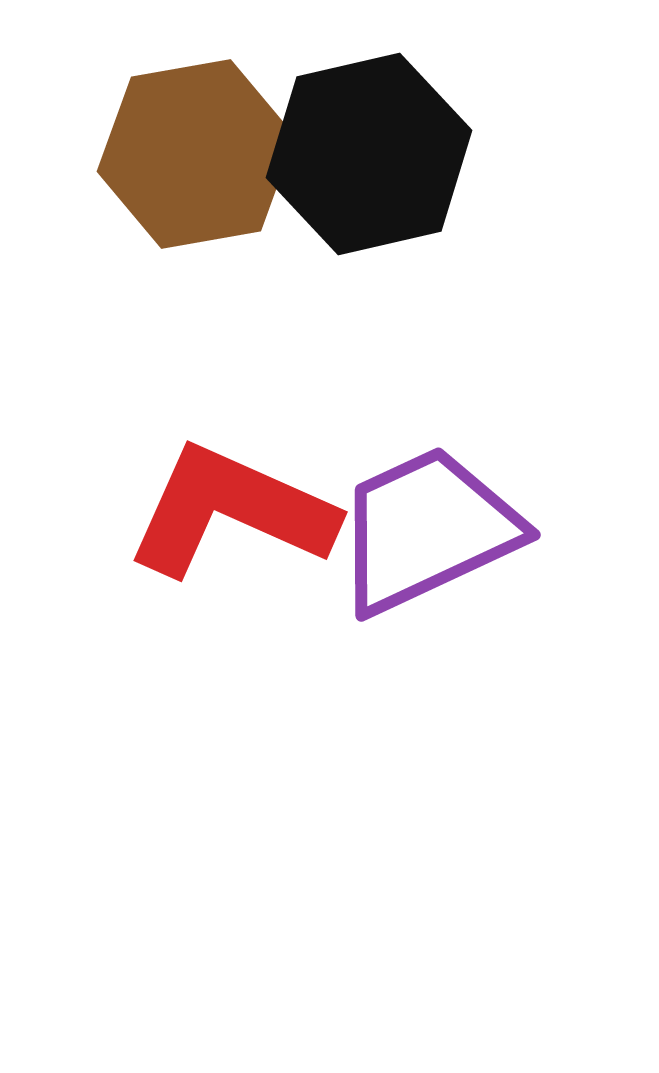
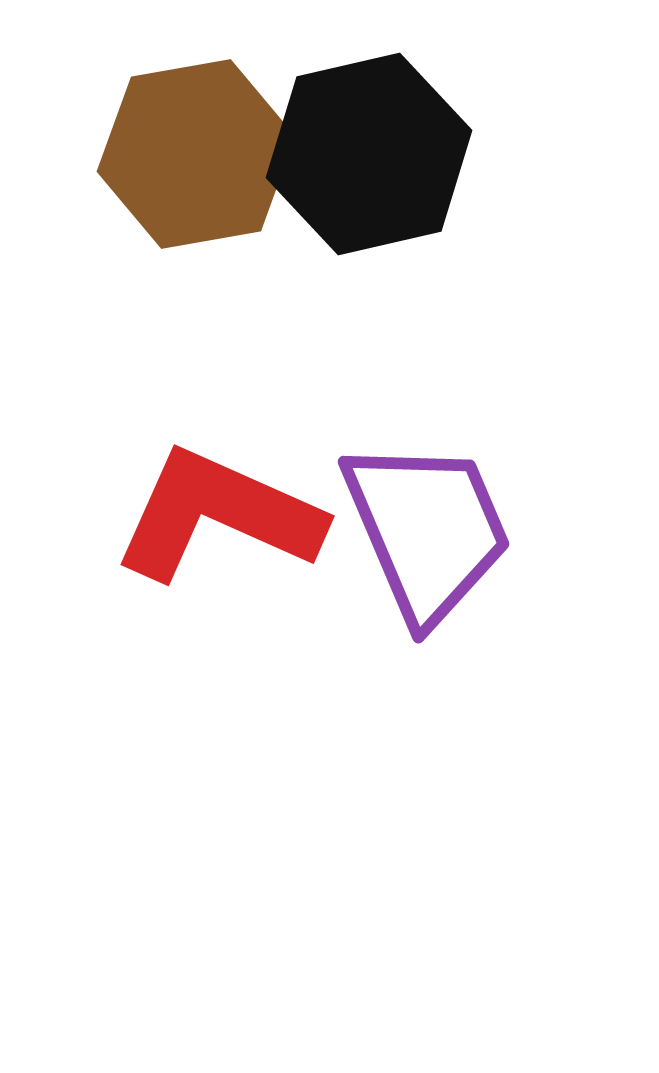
red L-shape: moved 13 px left, 4 px down
purple trapezoid: rotated 92 degrees clockwise
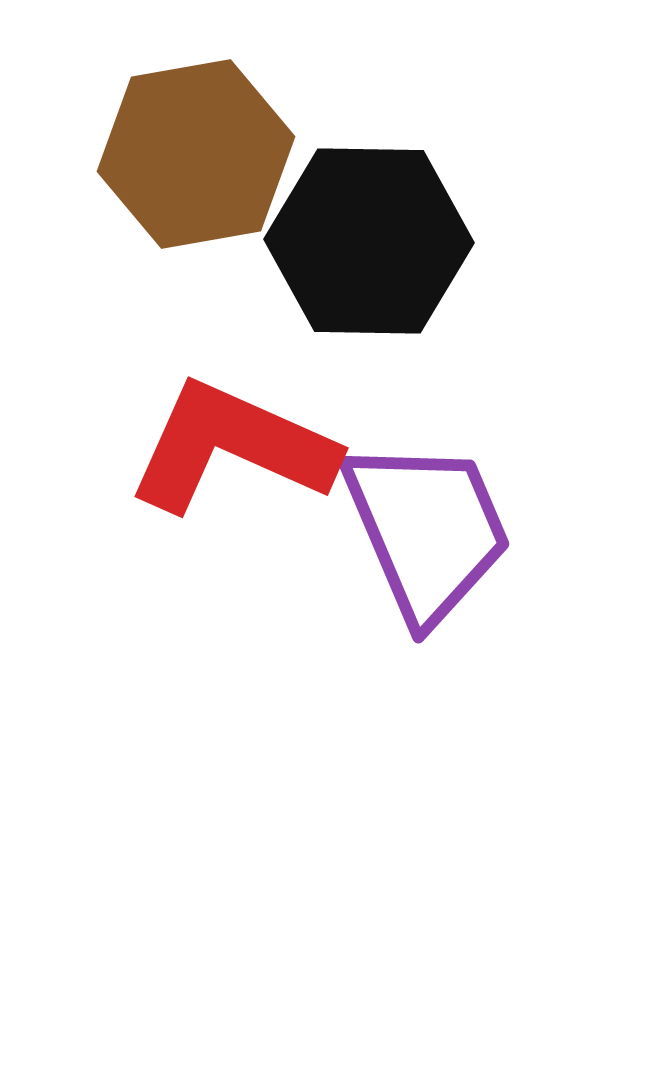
black hexagon: moved 87 px down; rotated 14 degrees clockwise
red L-shape: moved 14 px right, 68 px up
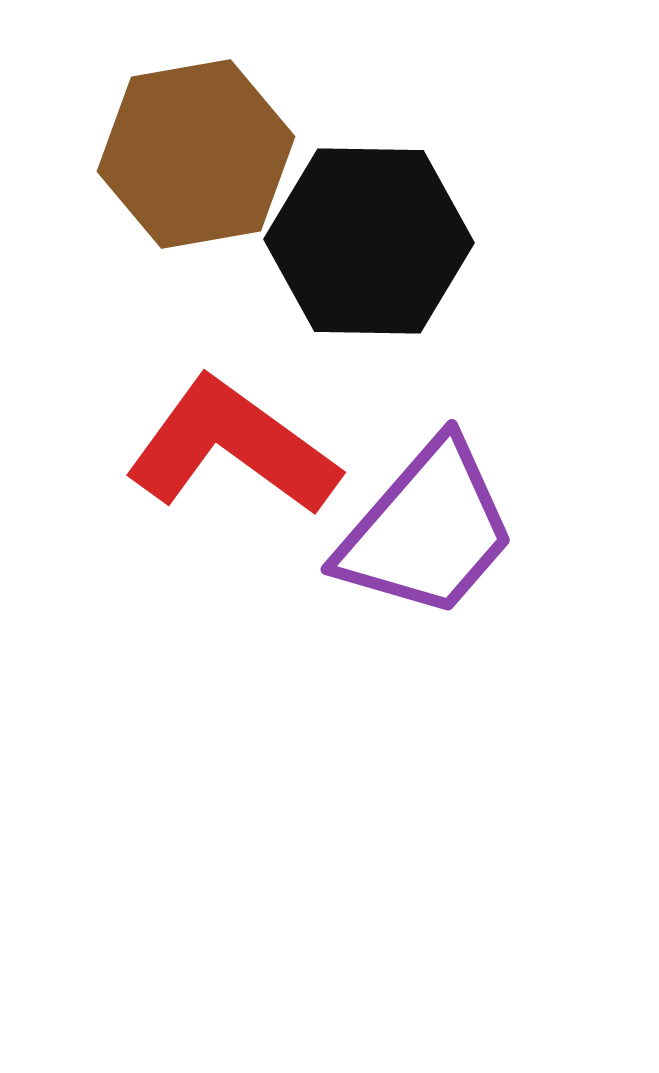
red L-shape: rotated 12 degrees clockwise
purple trapezoid: rotated 64 degrees clockwise
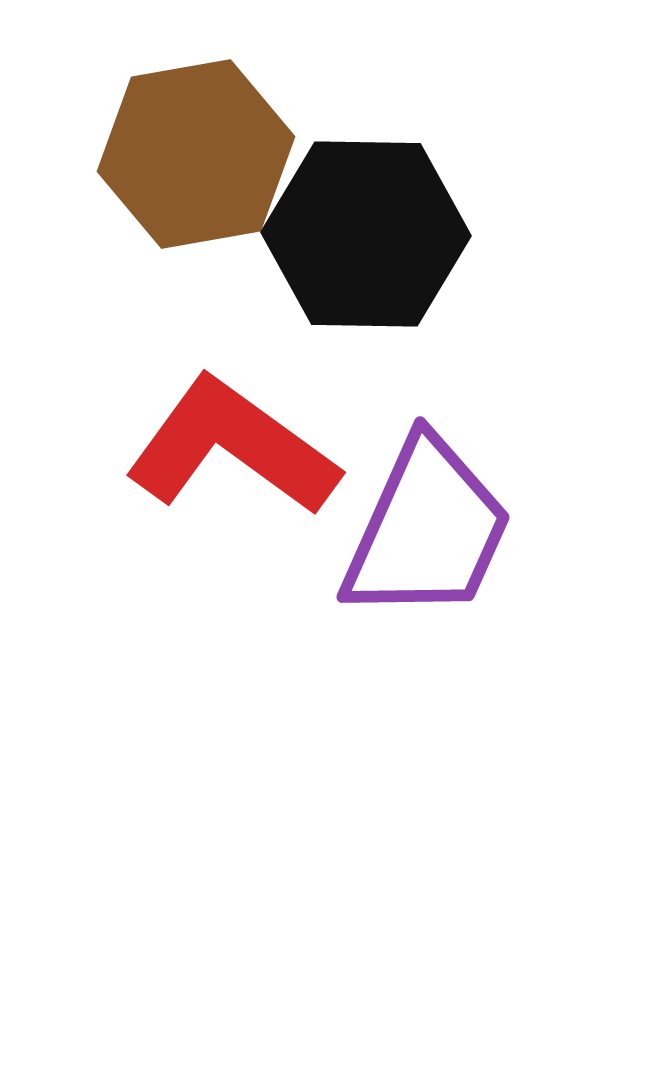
black hexagon: moved 3 px left, 7 px up
purple trapezoid: rotated 17 degrees counterclockwise
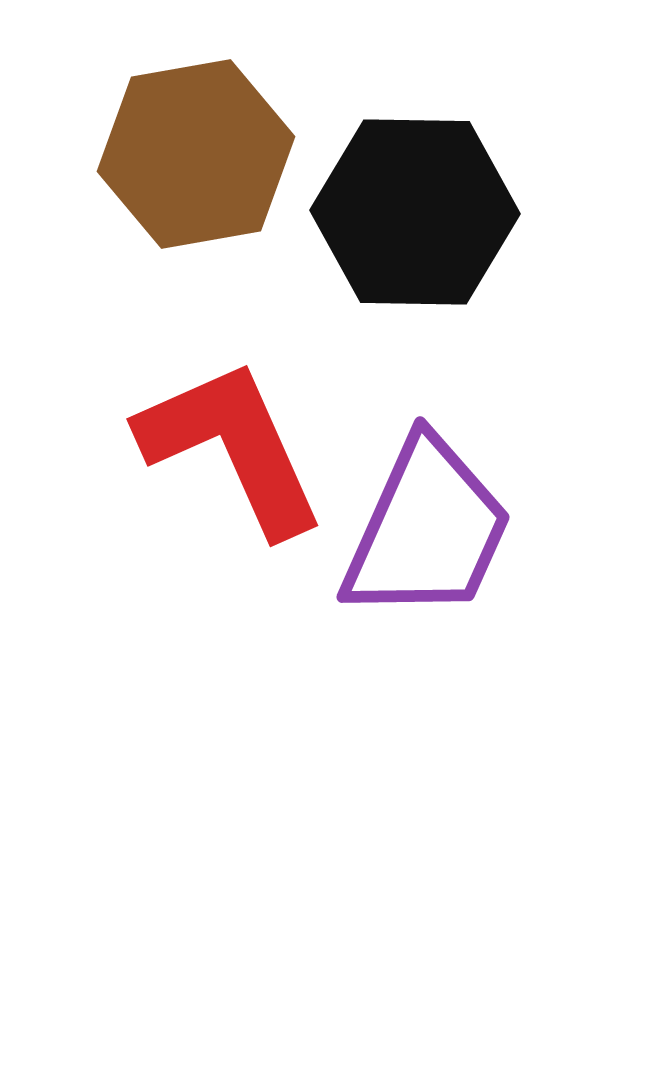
black hexagon: moved 49 px right, 22 px up
red L-shape: rotated 30 degrees clockwise
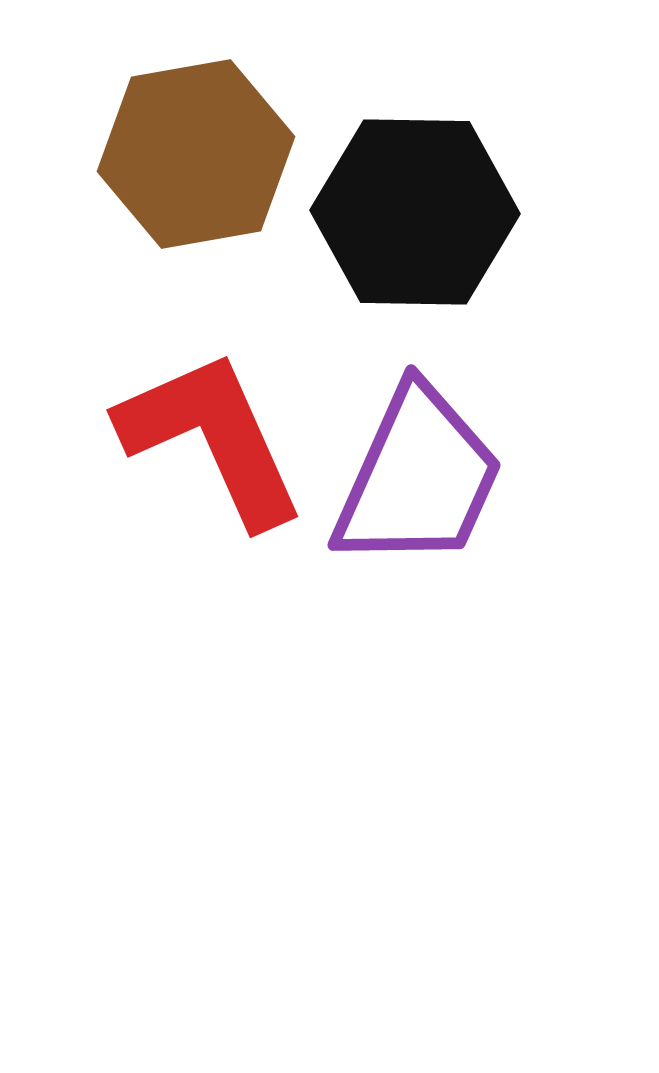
red L-shape: moved 20 px left, 9 px up
purple trapezoid: moved 9 px left, 52 px up
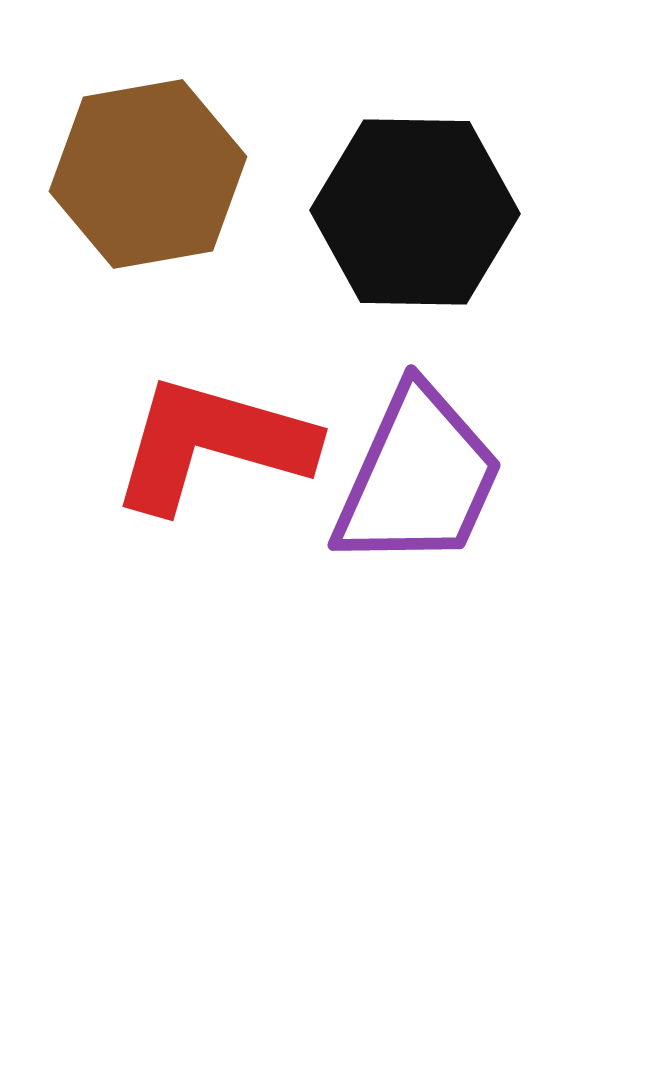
brown hexagon: moved 48 px left, 20 px down
red L-shape: moved 6 px down; rotated 50 degrees counterclockwise
